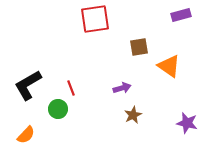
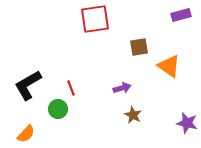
brown star: rotated 18 degrees counterclockwise
orange semicircle: moved 1 px up
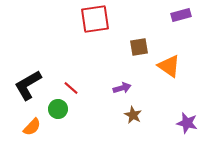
red line: rotated 28 degrees counterclockwise
orange semicircle: moved 6 px right, 7 px up
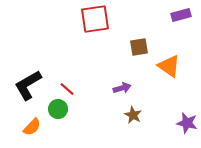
red line: moved 4 px left, 1 px down
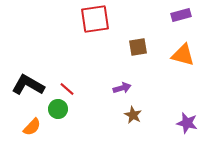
brown square: moved 1 px left
orange triangle: moved 14 px right, 11 px up; rotated 20 degrees counterclockwise
black L-shape: rotated 60 degrees clockwise
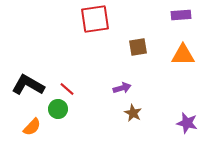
purple rectangle: rotated 12 degrees clockwise
orange triangle: rotated 15 degrees counterclockwise
brown star: moved 2 px up
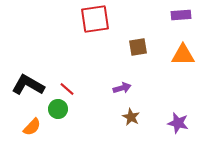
brown star: moved 2 px left, 4 px down
purple star: moved 9 px left
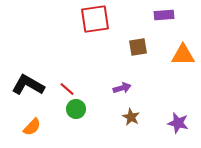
purple rectangle: moved 17 px left
green circle: moved 18 px right
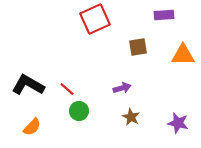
red square: rotated 16 degrees counterclockwise
green circle: moved 3 px right, 2 px down
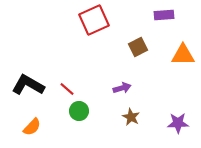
red square: moved 1 px left, 1 px down
brown square: rotated 18 degrees counterclockwise
purple star: rotated 15 degrees counterclockwise
